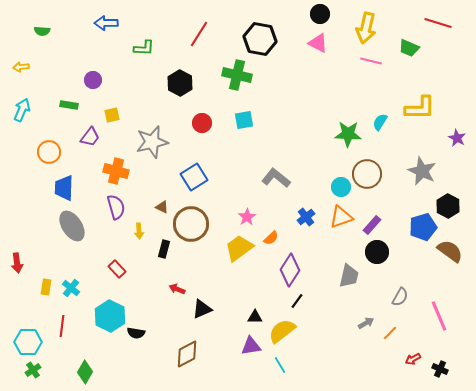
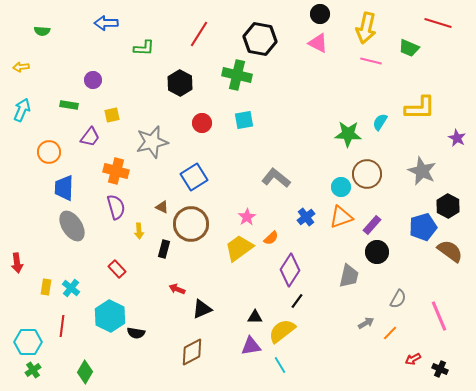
gray semicircle at (400, 297): moved 2 px left, 2 px down
brown diamond at (187, 354): moved 5 px right, 2 px up
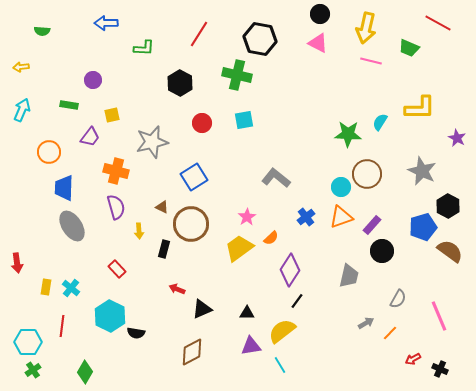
red line at (438, 23): rotated 12 degrees clockwise
black circle at (377, 252): moved 5 px right, 1 px up
black triangle at (255, 317): moved 8 px left, 4 px up
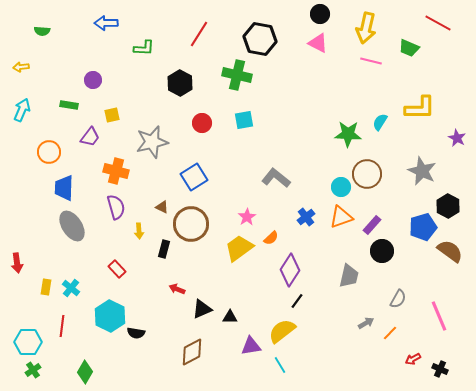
black triangle at (247, 313): moved 17 px left, 4 px down
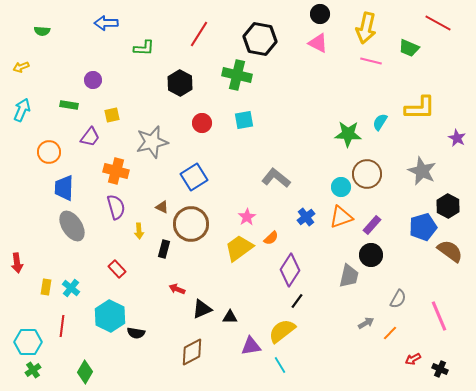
yellow arrow at (21, 67): rotated 14 degrees counterclockwise
black circle at (382, 251): moved 11 px left, 4 px down
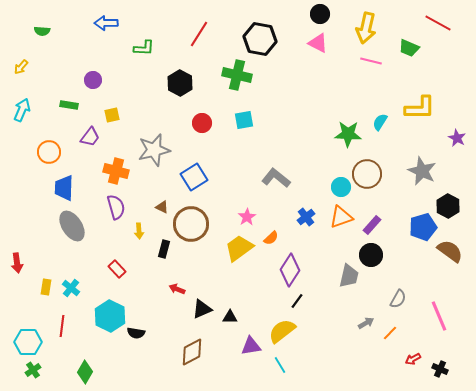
yellow arrow at (21, 67): rotated 28 degrees counterclockwise
gray star at (152, 142): moved 2 px right, 8 px down
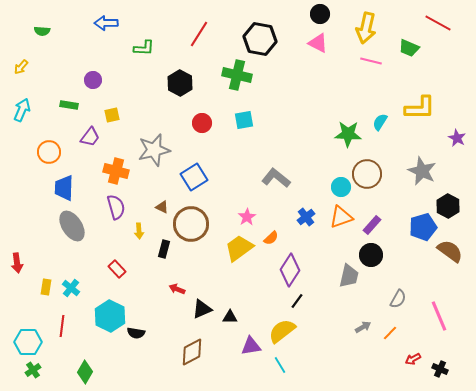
gray arrow at (366, 323): moved 3 px left, 4 px down
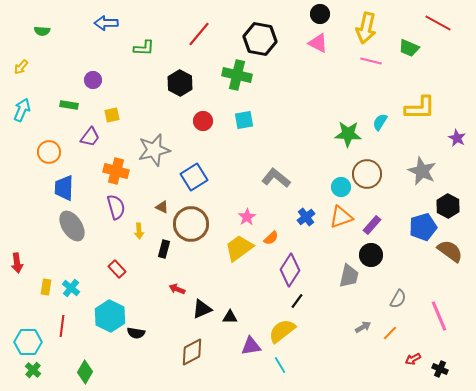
red line at (199, 34): rotated 8 degrees clockwise
red circle at (202, 123): moved 1 px right, 2 px up
green cross at (33, 370): rotated 14 degrees counterclockwise
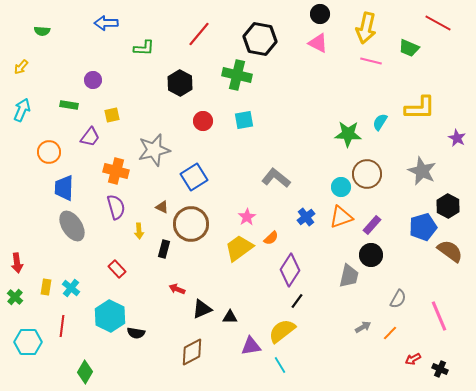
green cross at (33, 370): moved 18 px left, 73 px up
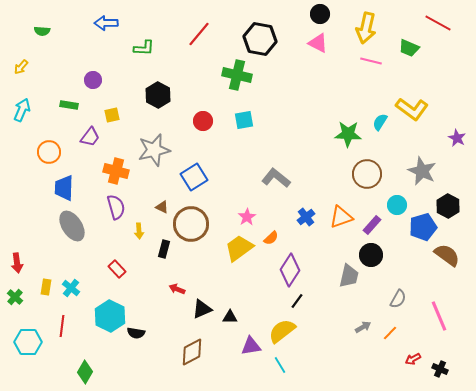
black hexagon at (180, 83): moved 22 px left, 12 px down
yellow L-shape at (420, 108): moved 8 px left, 1 px down; rotated 36 degrees clockwise
cyan circle at (341, 187): moved 56 px right, 18 px down
brown semicircle at (450, 251): moved 3 px left, 4 px down
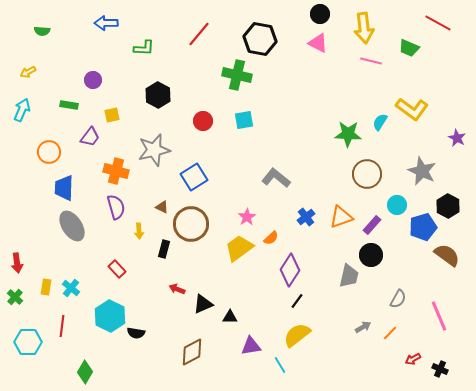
yellow arrow at (366, 28): moved 2 px left; rotated 20 degrees counterclockwise
yellow arrow at (21, 67): moved 7 px right, 5 px down; rotated 21 degrees clockwise
black triangle at (202, 309): moved 1 px right, 5 px up
yellow semicircle at (282, 331): moved 15 px right, 4 px down
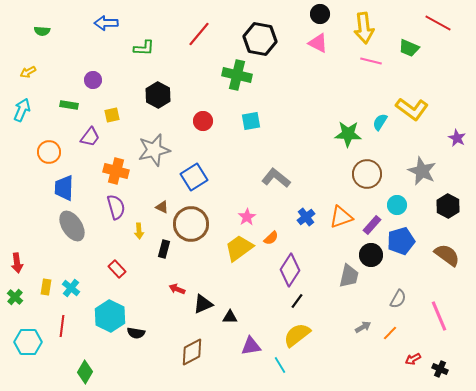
cyan square at (244, 120): moved 7 px right, 1 px down
blue pentagon at (423, 227): moved 22 px left, 14 px down
